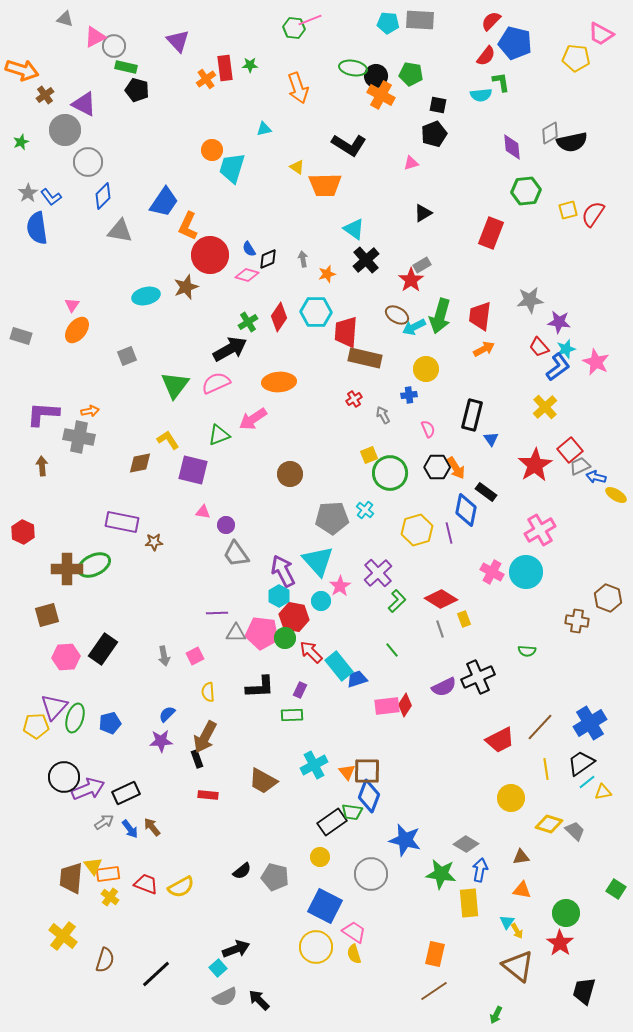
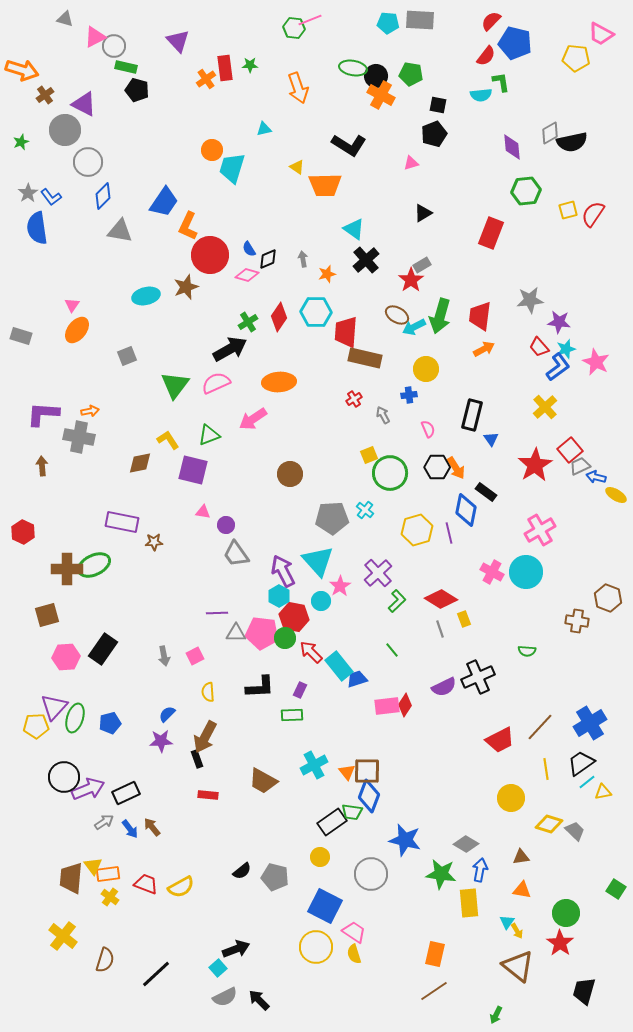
green triangle at (219, 435): moved 10 px left
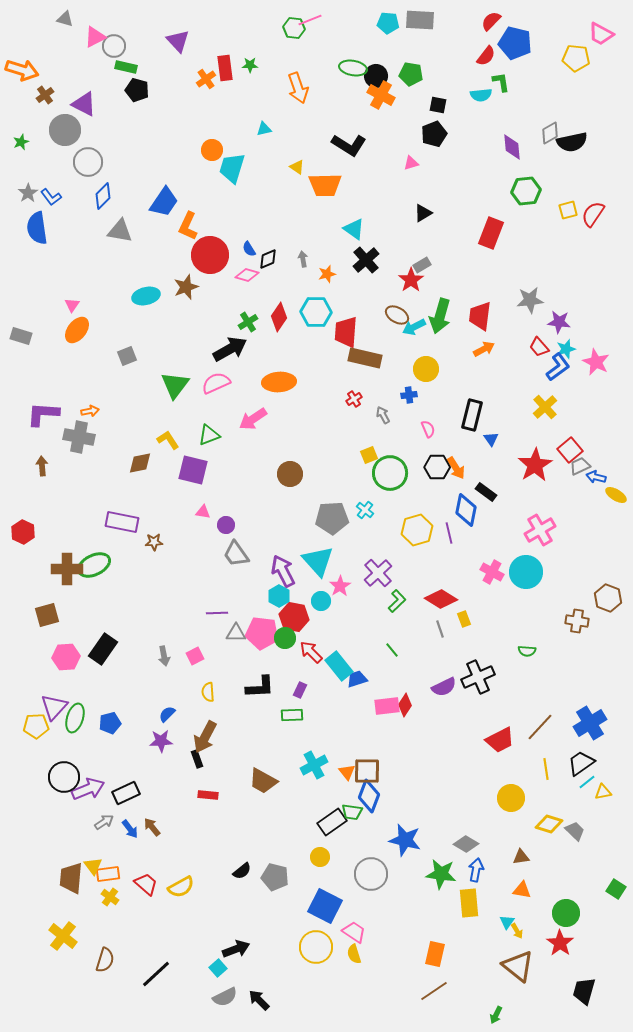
blue arrow at (480, 870): moved 4 px left
red trapezoid at (146, 884): rotated 20 degrees clockwise
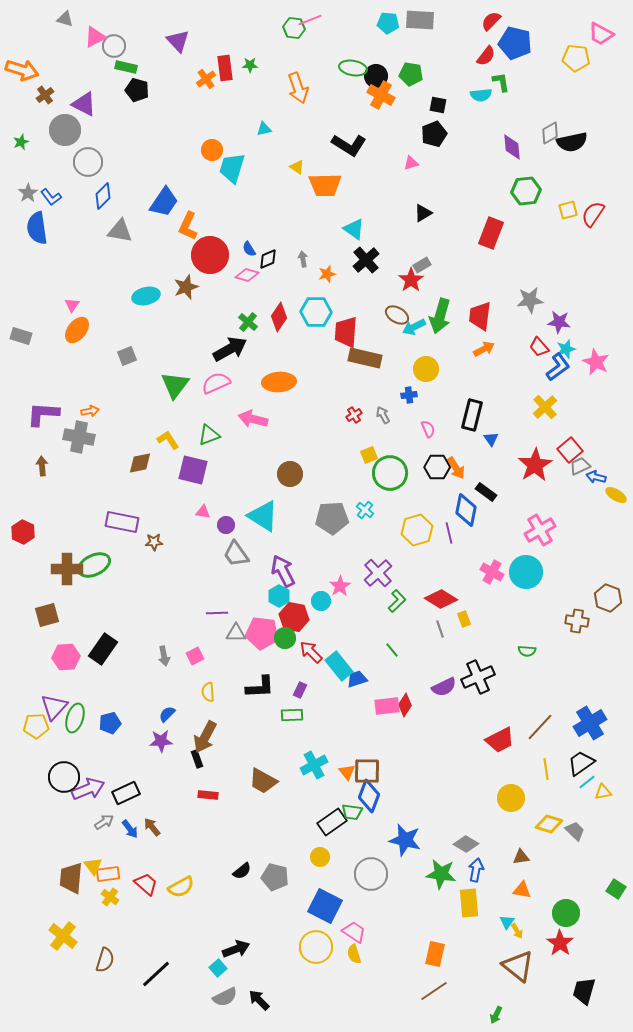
green cross at (248, 322): rotated 18 degrees counterclockwise
red cross at (354, 399): moved 16 px down
pink arrow at (253, 419): rotated 48 degrees clockwise
cyan triangle at (318, 561): moved 55 px left, 45 px up; rotated 16 degrees counterclockwise
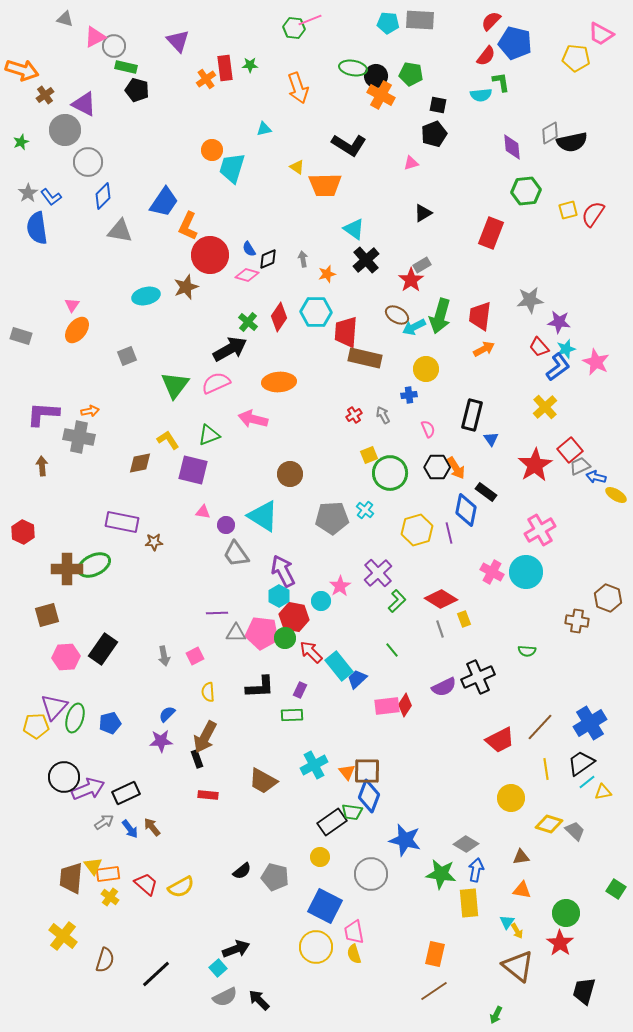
blue trapezoid at (357, 679): rotated 25 degrees counterclockwise
pink trapezoid at (354, 932): rotated 135 degrees counterclockwise
